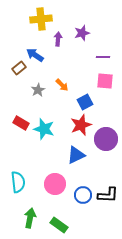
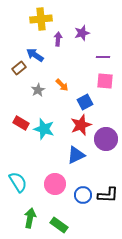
cyan semicircle: rotated 25 degrees counterclockwise
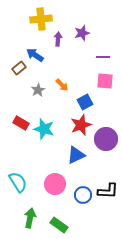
black L-shape: moved 4 px up
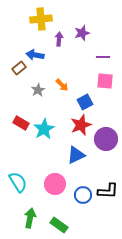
purple arrow: moved 1 px right
blue arrow: rotated 24 degrees counterclockwise
cyan star: rotated 25 degrees clockwise
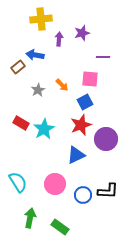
brown rectangle: moved 1 px left, 1 px up
pink square: moved 15 px left, 2 px up
green rectangle: moved 1 px right, 2 px down
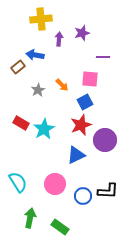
purple circle: moved 1 px left, 1 px down
blue circle: moved 1 px down
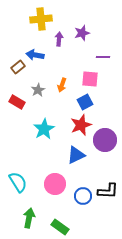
orange arrow: rotated 64 degrees clockwise
red rectangle: moved 4 px left, 21 px up
green arrow: moved 1 px left
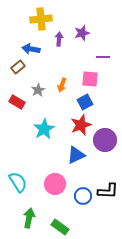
blue arrow: moved 4 px left, 6 px up
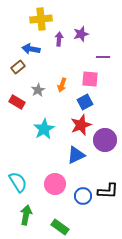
purple star: moved 1 px left, 1 px down
green arrow: moved 3 px left, 3 px up
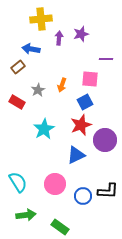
purple arrow: moved 1 px up
purple line: moved 3 px right, 2 px down
green arrow: rotated 72 degrees clockwise
